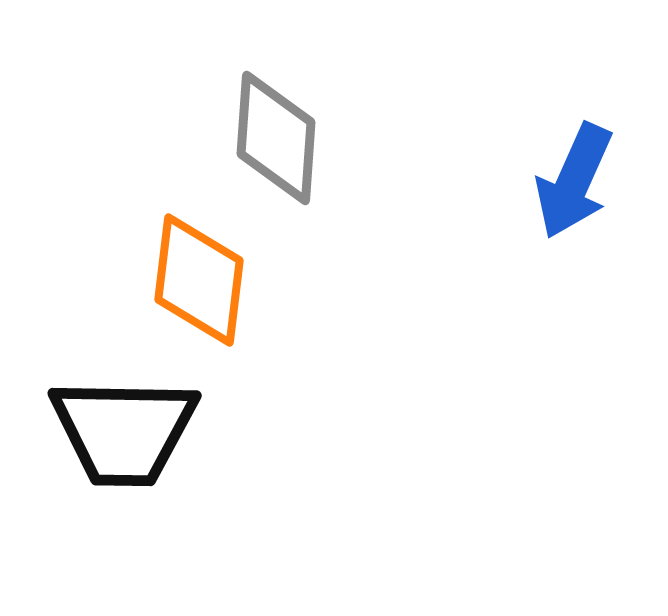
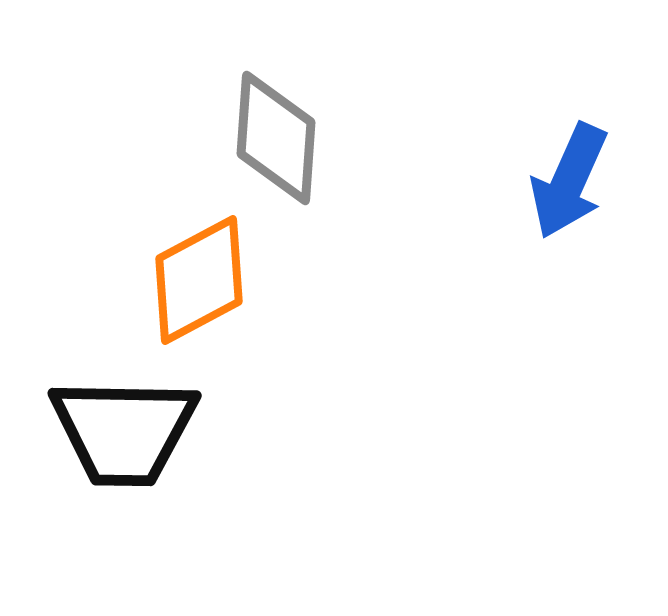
blue arrow: moved 5 px left
orange diamond: rotated 55 degrees clockwise
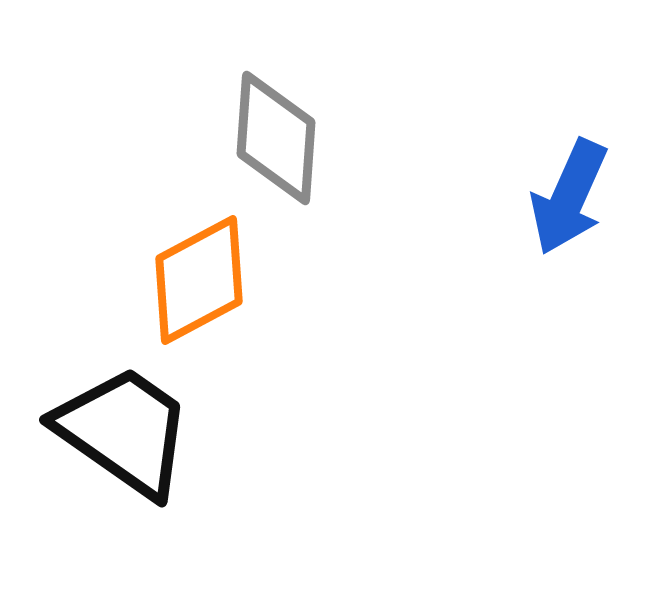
blue arrow: moved 16 px down
black trapezoid: rotated 146 degrees counterclockwise
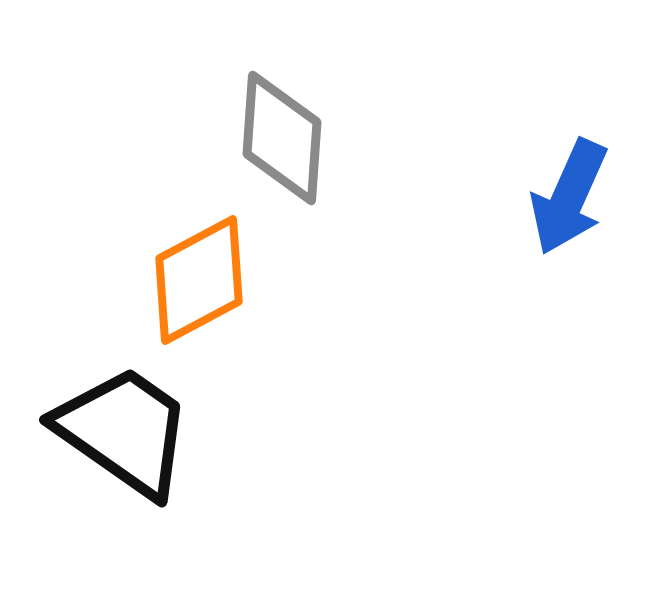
gray diamond: moved 6 px right
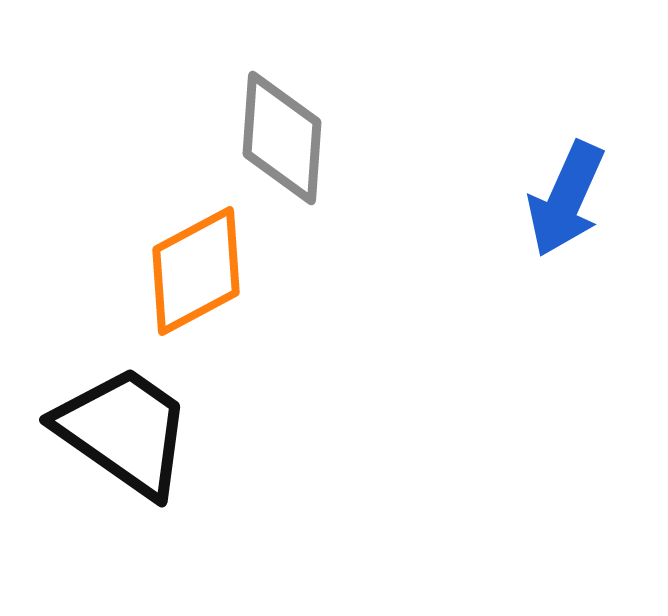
blue arrow: moved 3 px left, 2 px down
orange diamond: moved 3 px left, 9 px up
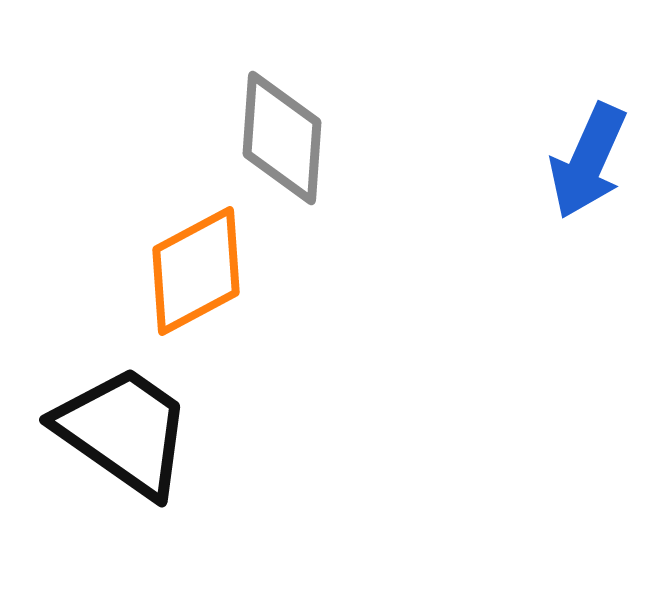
blue arrow: moved 22 px right, 38 px up
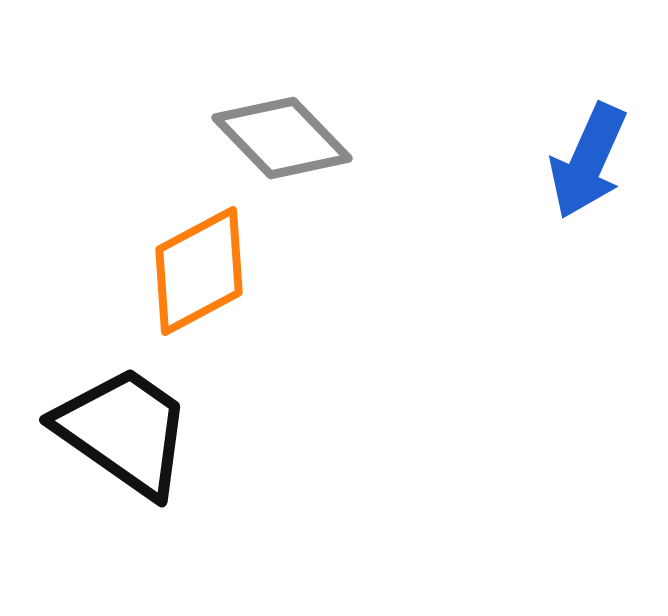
gray diamond: rotated 48 degrees counterclockwise
orange diamond: moved 3 px right
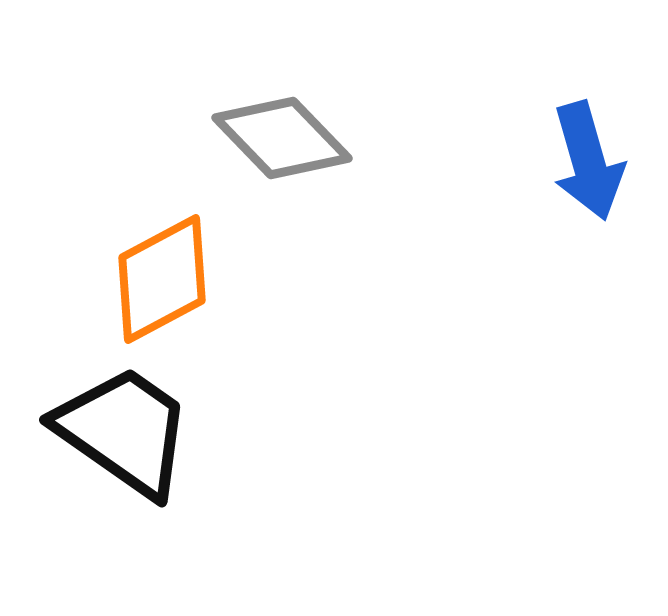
blue arrow: rotated 40 degrees counterclockwise
orange diamond: moved 37 px left, 8 px down
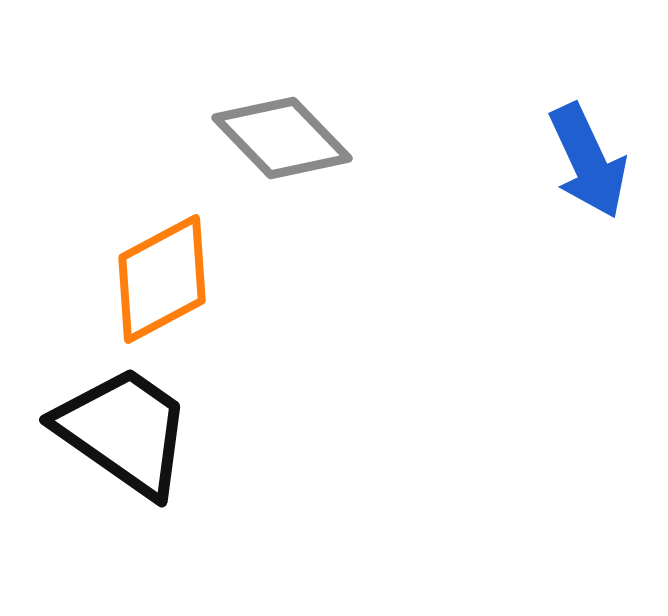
blue arrow: rotated 9 degrees counterclockwise
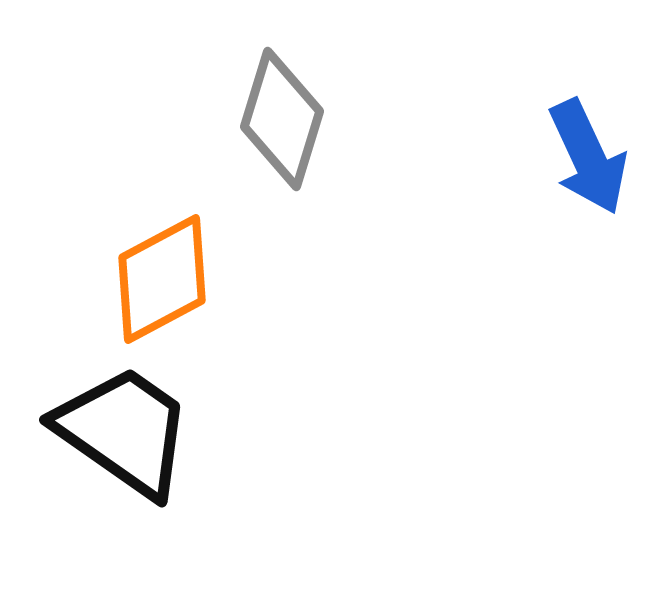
gray diamond: moved 19 px up; rotated 61 degrees clockwise
blue arrow: moved 4 px up
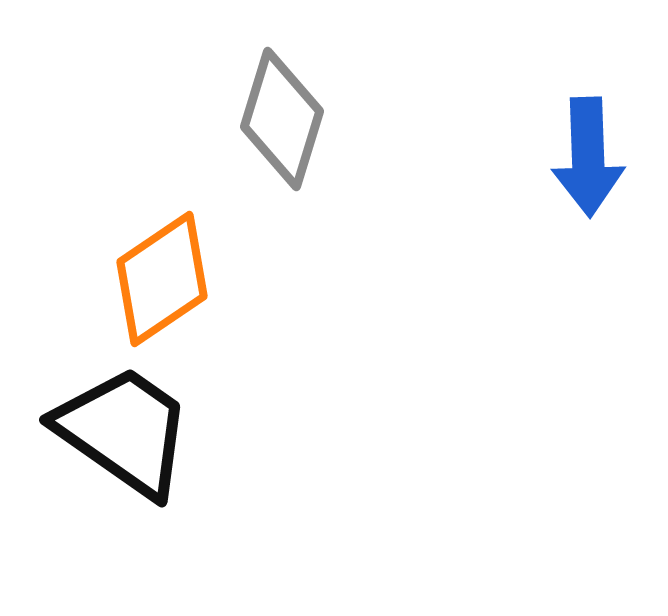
blue arrow: rotated 23 degrees clockwise
orange diamond: rotated 6 degrees counterclockwise
